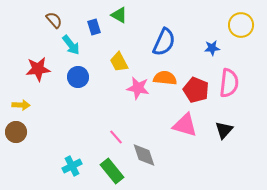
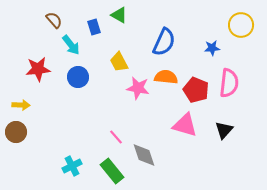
orange semicircle: moved 1 px right, 1 px up
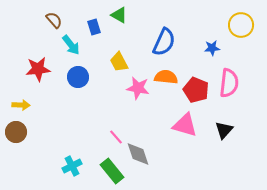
gray diamond: moved 6 px left, 1 px up
